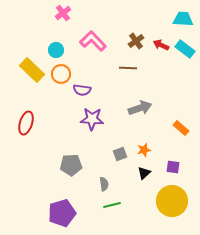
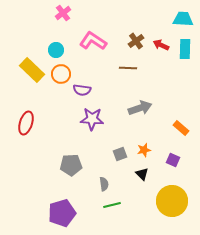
pink L-shape: rotated 12 degrees counterclockwise
cyan rectangle: rotated 54 degrees clockwise
purple square: moved 7 px up; rotated 16 degrees clockwise
black triangle: moved 2 px left, 1 px down; rotated 32 degrees counterclockwise
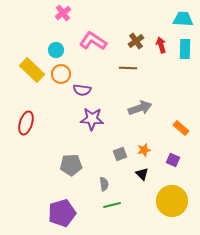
red arrow: rotated 49 degrees clockwise
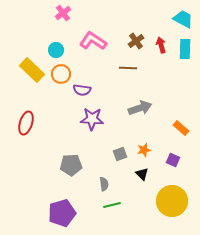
cyan trapezoid: rotated 25 degrees clockwise
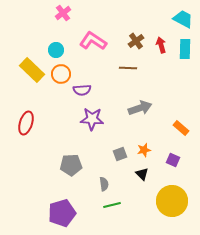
purple semicircle: rotated 12 degrees counterclockwise
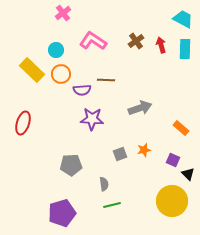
brown line: moved 22 px left, 12 px down
red ellipse: moved 3 px left
black triangle: moved 46 px right
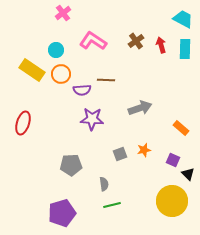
yellow rectangle: rotated 10 degrees counterclockwise
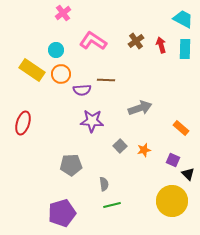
purple star: moved 2 px down
gray square: moved 8 px up; rotated 24 degrees counterclockwise
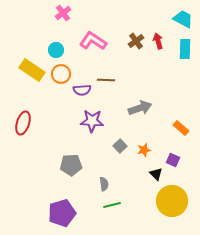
red arrow: moved 3 px left, 4 px up
black triangle: moved 32 px left
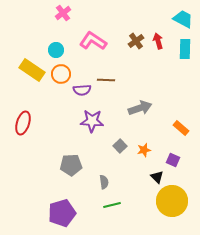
black triangle: moved 1 px right, 3 px down
gray semicircle: moved 2 px up
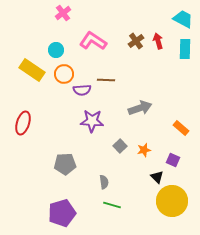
orange circle: moved 3 px right
gray pentagon: moved 6 px left, 1 px up
green line: rotated 30 degrees clockwise
